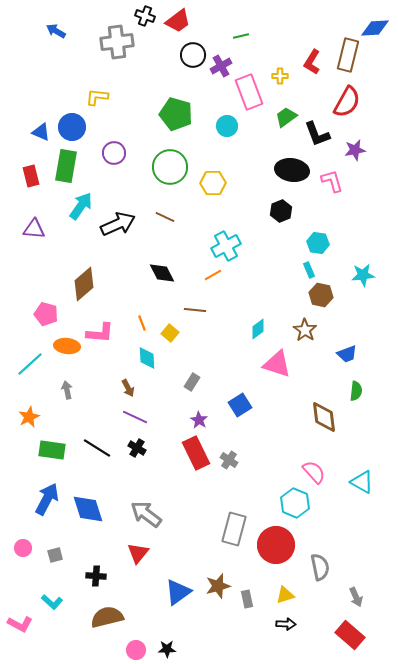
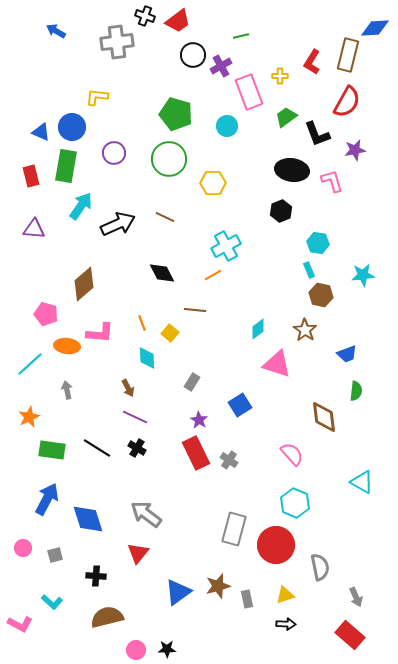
green circle at (170, 167): moved 1 px left, 8 px up
pink semicircle at (314, 472): moved 22 px left, 18 px up
blue diamond at (88, 509): moved 10 px down
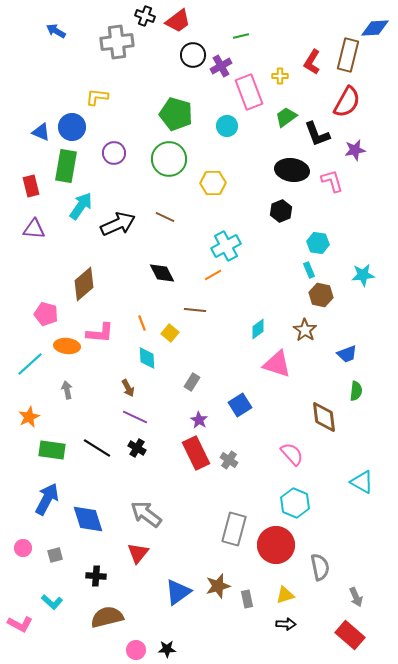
red rectangle at (31, 176): moved 10 px down
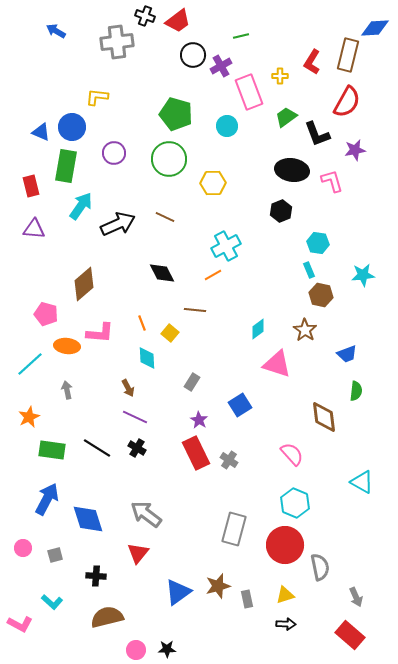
red circle at (276, 545): moved 9 px right
